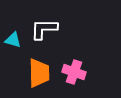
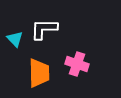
cyan triangle: moved 2 px right, 1 px up; rotated 30 degrees clockwise
pink cross: moved 3 px right, 8 px up
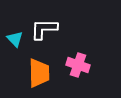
pink cross: moved 1 px right, 1 px down
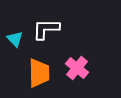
white L-shape: moved 2 px right
pink cross: moved 1 px left, 3 px down; rotated 20 degrees clockwise
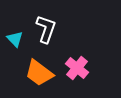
white L-shape: rotated 108 degrees clockwise
orange trapezoid: rotated 128 degrees clockwise
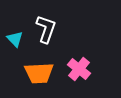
pink cross: moved 2 px right, 1 px down
orange trapezoid: rotated 40 degrees counterclockwise
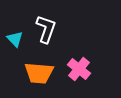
orange trapezoid: rotated 8 degrees clockwise
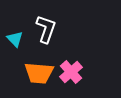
pink cross: moved 8 px left, 3 px down; rotated 10 degrees clockwise
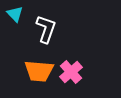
cyan triangle: moved 25 px up
orange trapezoid: moved 2 px up
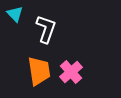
orange trapezoid: rotated 104 degrees counterclockwise
